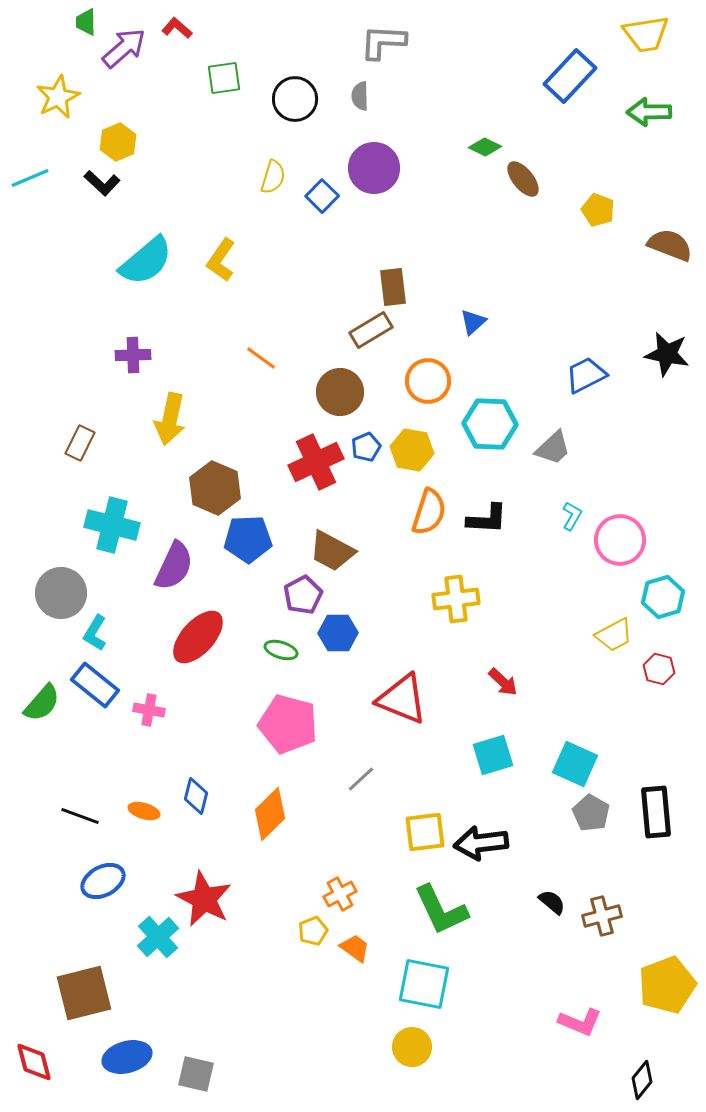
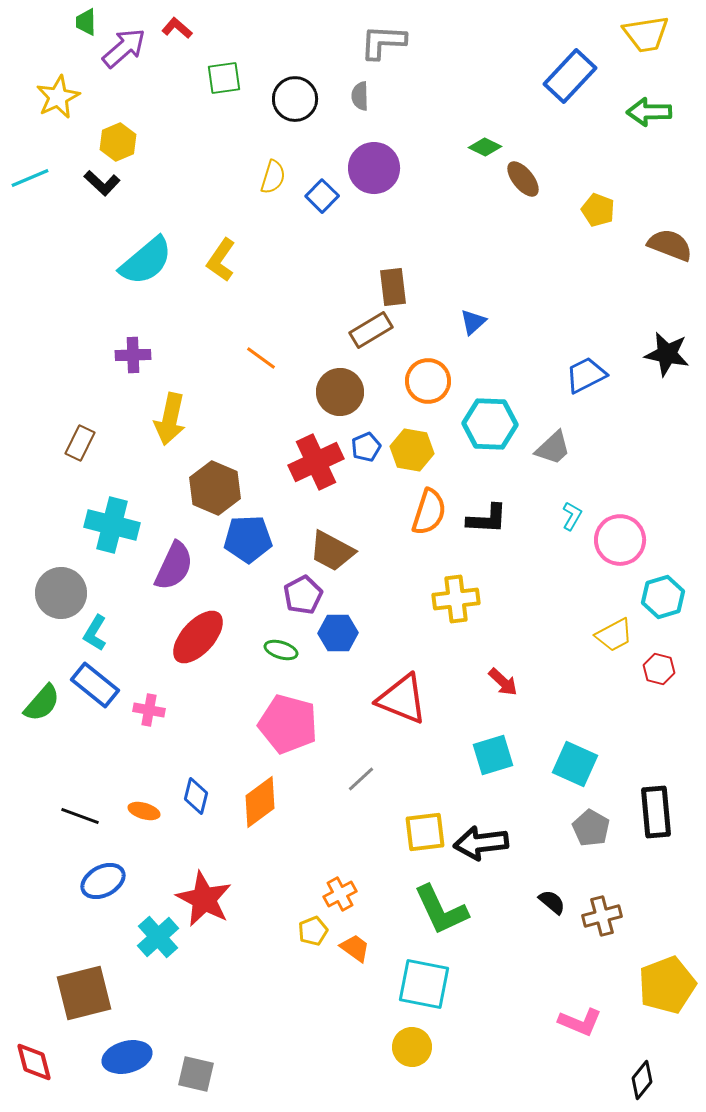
gray pentagon at (591, 813): moved 15 px down
orange diamond at (270, 814): moved 10 px left, 12 px up; rotated 8 degrees clockwise
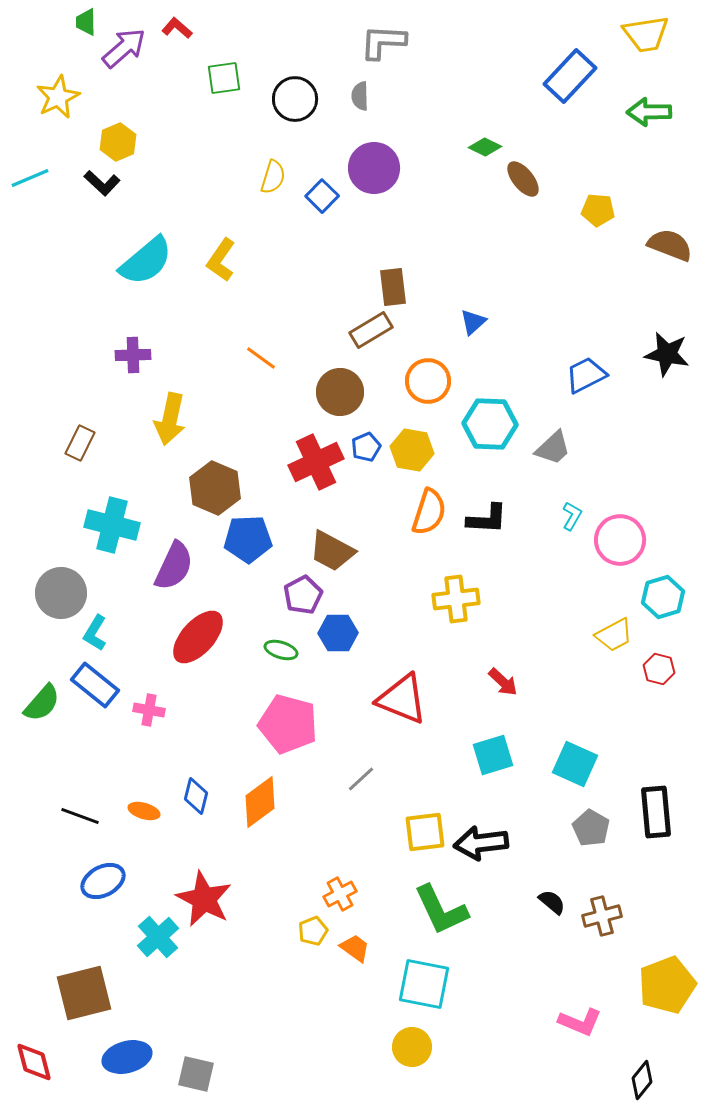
yellow pentagon at (598, 210): rotated 16 degrees counterclockwise
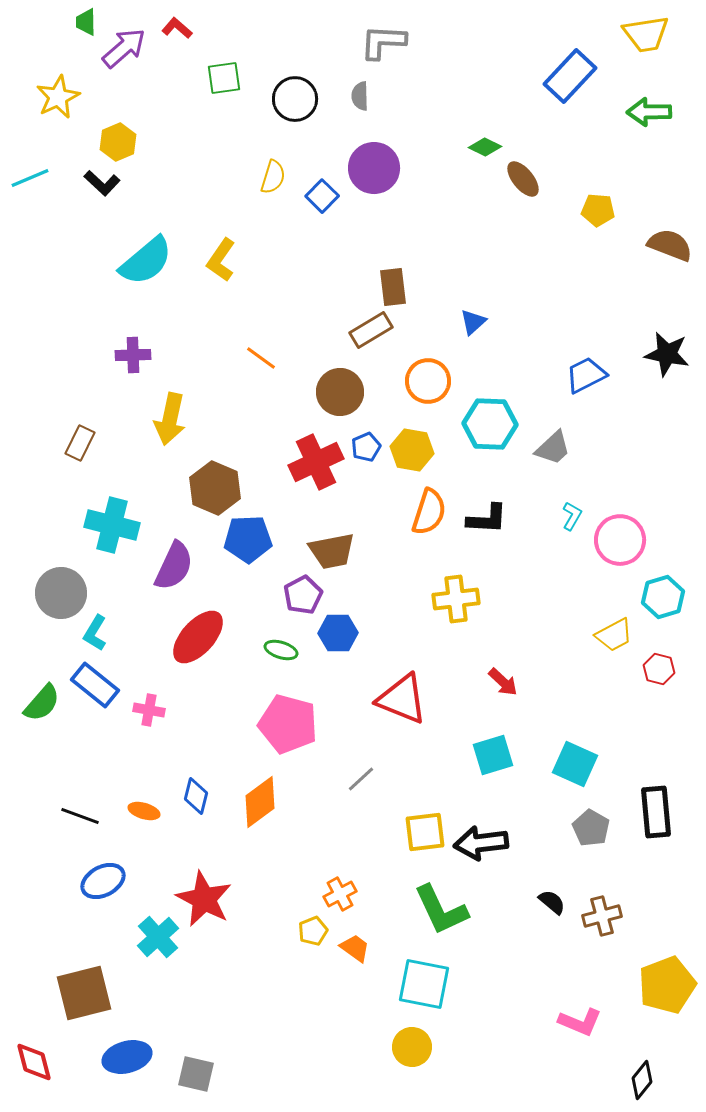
brown trapezoid at (332, 551): rotated 39 degrees counterclockwise
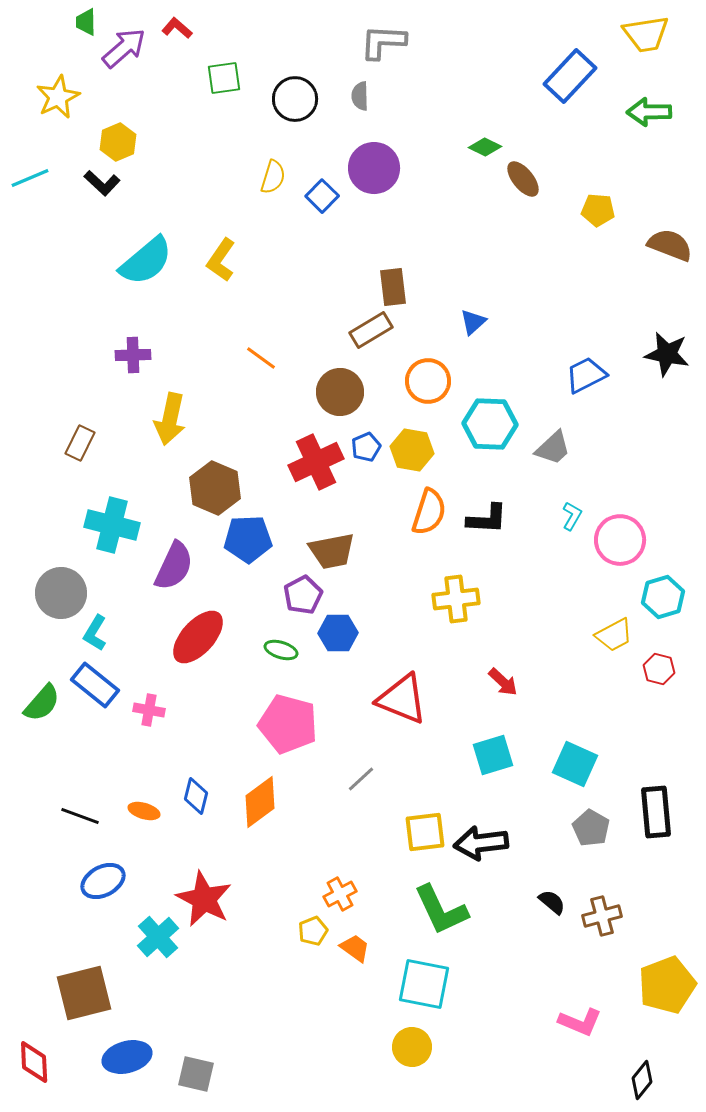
red diamond at (34, 1062): rotated 12 degrees clockwise
